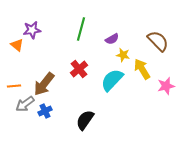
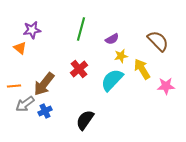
orange triangle: moved 3 px right, 3 px down
yellow star: moved 2 px left, 1 px down; rotated 24 degrees counterclockwise
pink star: rotated 12 degrees clockwise
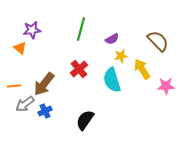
cyan semicircle: rotated 60 degrees counterclockwise
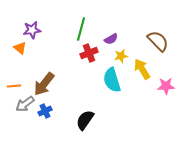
purple semicircle: moved 1 px left
red cross: moved 10 px right, 16 px up; rotated 18 degrees clockwise
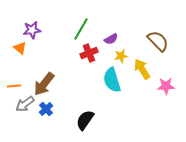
green line: rotated 15 degrees clockwise
blue cross: moved 1 px right, 2 px up; rotated 16 degrees counterclockwise
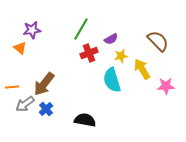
orange line: moved 2 px left, 1 px down
black semicircle: rotated 65 degrees clockwise
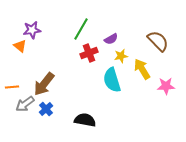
orange triangle: moved 2 px up
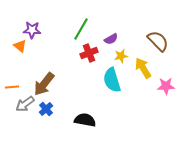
purple star: rotated 12 degrees clockwise
yellow arrow: moved 1 px right, 1 px up
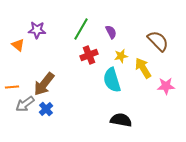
purple star: moved 5 px right
purple semicircle: moved 7 px up; rotated 88 degrees counterclockwise
orange triangle: moved 2 px left, 1 px up
red cross: moved 2 px down
black semicircle: moved 36 px right
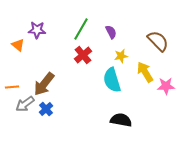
red cross: moved 6 px left; rotated 18 degrees counterclockwise
yellow arrow: moved 2 px right, 4 px down
